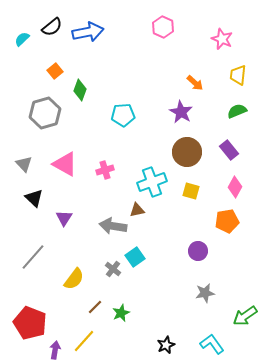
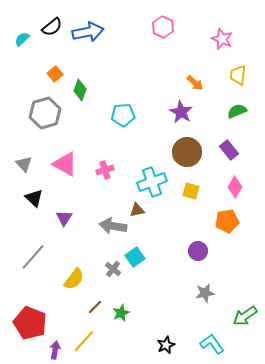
orange square: moved 3 px down
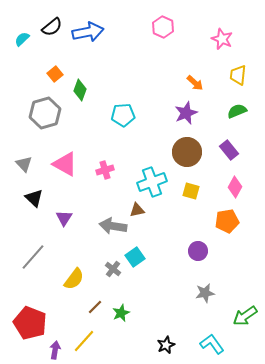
purple star: moved 5 px right, 1 px down; rotated 20 degrees clockwise
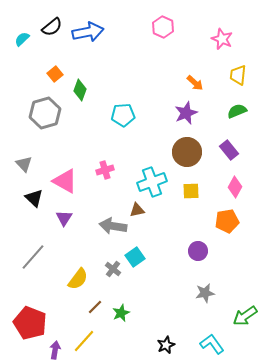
pink triangle: moved 17 px down
yellow square: rotated 18 degrees counterclockwise
yellow semicircle: moved 4 px right
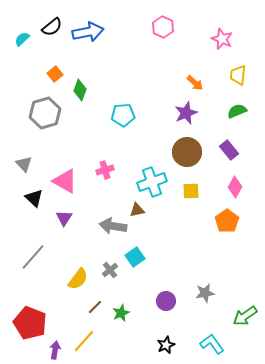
orange pentagon: rotated 25 degrees counterclockwise
purple circle: moved 32 px left, 50 px down
gray cross: moved 3 px left, 1 px down; rotated 14 degrees clockwise
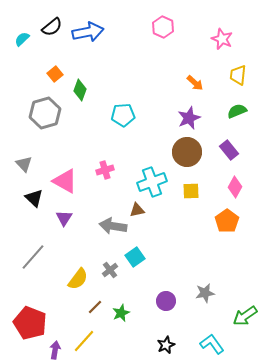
purple star: moved 3 px right, 5 px down
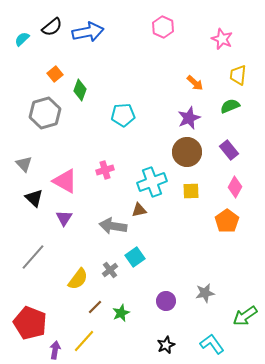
green semicircle: moved 7 px left, 5 px up
brown triangle: moved 2 px right
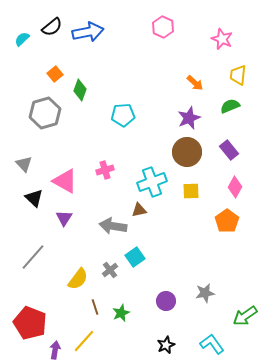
brown line: rotated 63 degrees counterclockwise
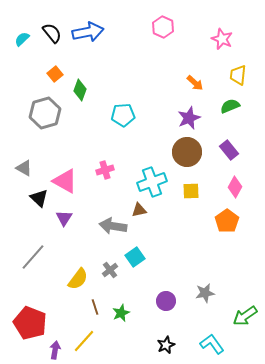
black semicircle: moved 6 px down; rotated 90 degrees counterclockwise
gray triangle: moved 4 px down; rotated 18 degrees counterclockwise
black triangle: moved 5 px right
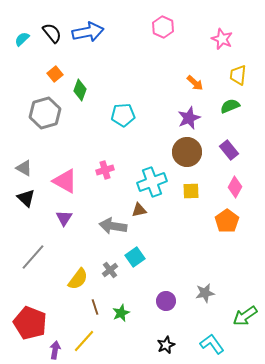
black triangle: moved 13 px left
